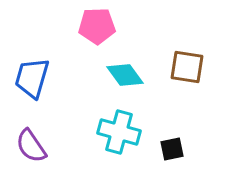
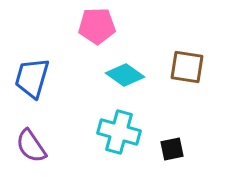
cyan diamond: rotated 18 degrees counterclockwise
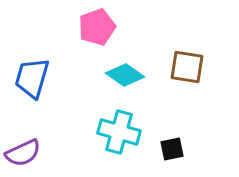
pink pentagon: moved 1 px down; rotated 18 degrees counterclockwise
purple semicircle: moved 8 px left, 7 px down; rotated 81 degrees counterclockwise
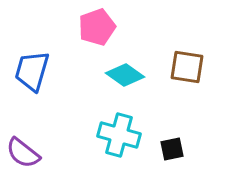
blue trapezoid: moved 7 px up
cyan cross: moved 3 px down
purple semicircle: rotated 63 degrees clockwise
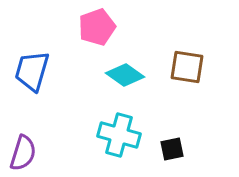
purple semicircle: rotated 111 degrees counterclockwise
